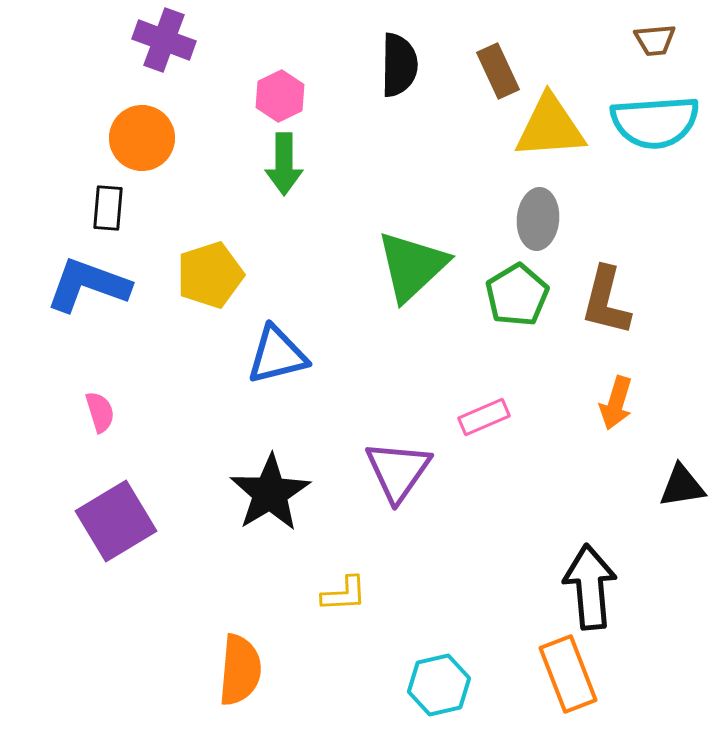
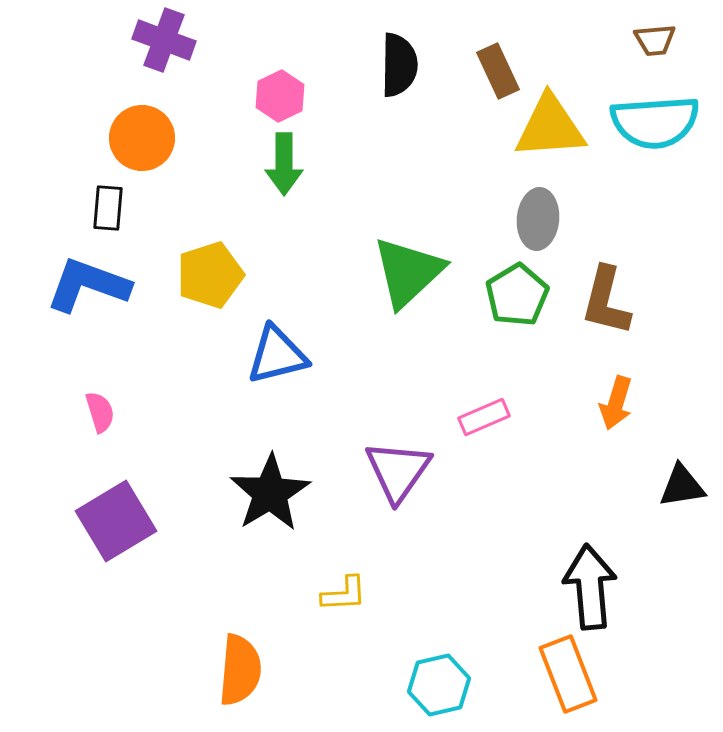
green triangle: moved 4 px left, 6 px down
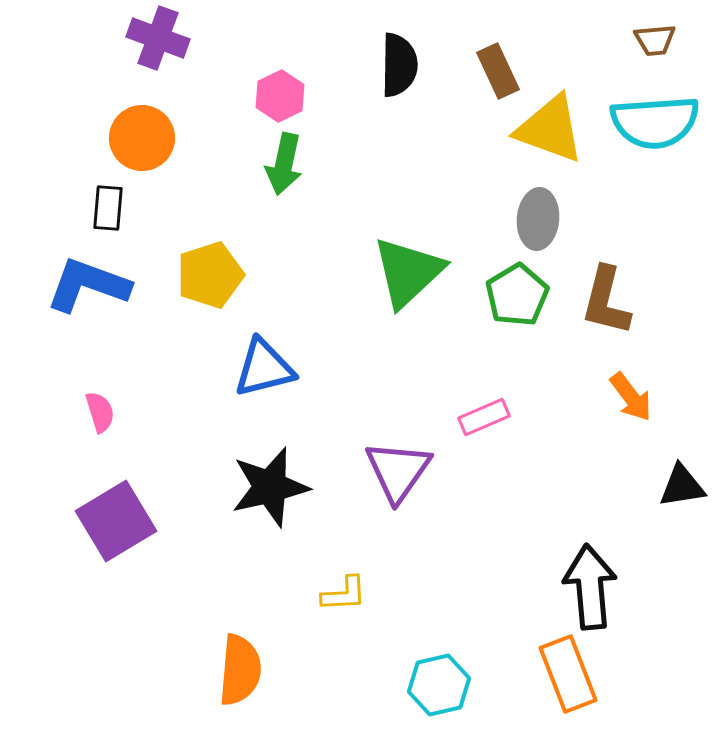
purple cross: moved 6 px left, 2 px up
yellow triangle: moved 2 px down; rotated 24 degrees clockwise
green arrow: rotated 12 degrees clockwise
blue triangle: moved 13 px left, 13 px down
orange arrow: moved 15 px right, 6 px up; rotated 54 degrees counterclockwise
black star: moved 6 px up; rotated 18 degrees clockwise
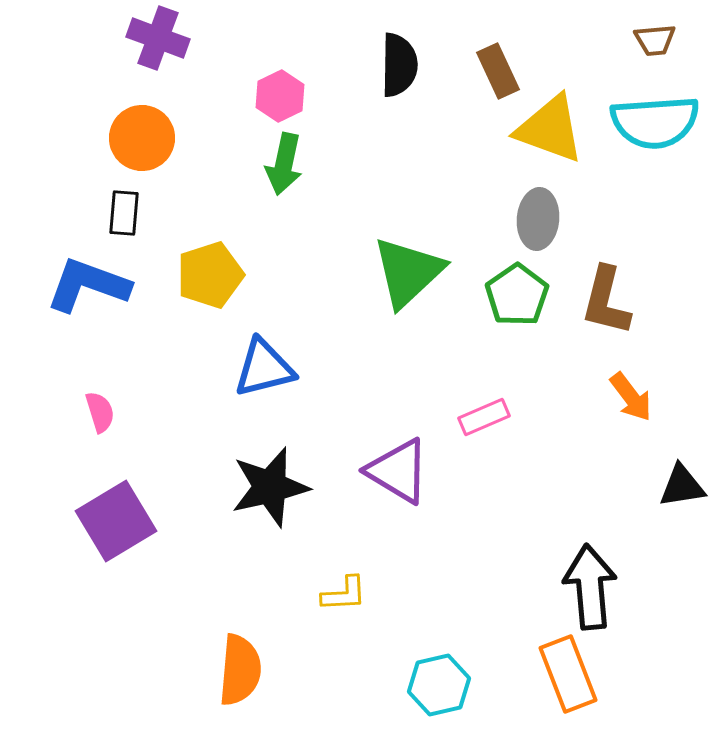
black rectangle: moved 16 px right, 5 px down
green pentagon: rotated 4 degrees counterclockwise
purple triangle: rotated 34 degrees counterclockwise
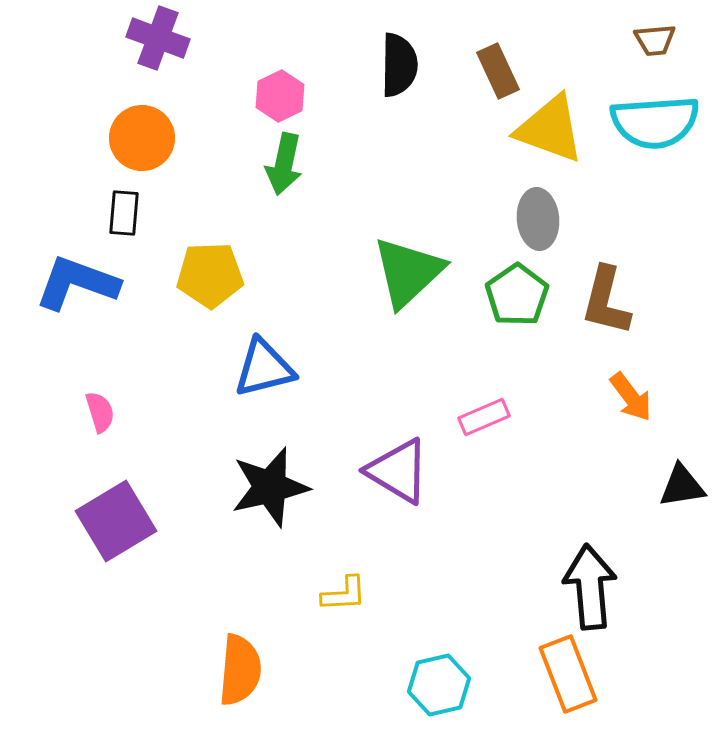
gray ellipse: rotated 10 degrees counterclockwise
yellow pentagon: rotated 16 degrees clockwise
blue L-shape: moved 11 px left, 2 px up
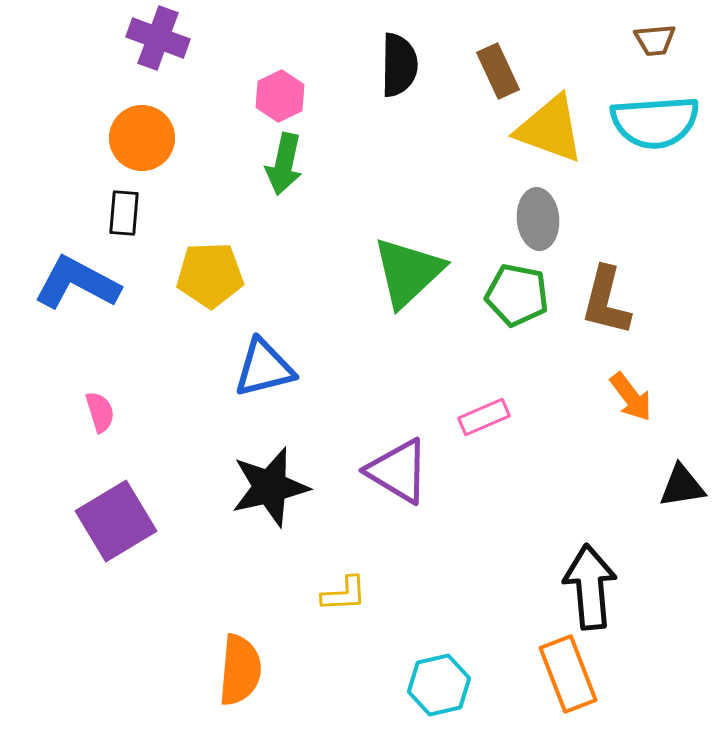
blue L-shape: rotated 8 degrees clockwise
green pentagon: rotated 26 degrees counterclockwise
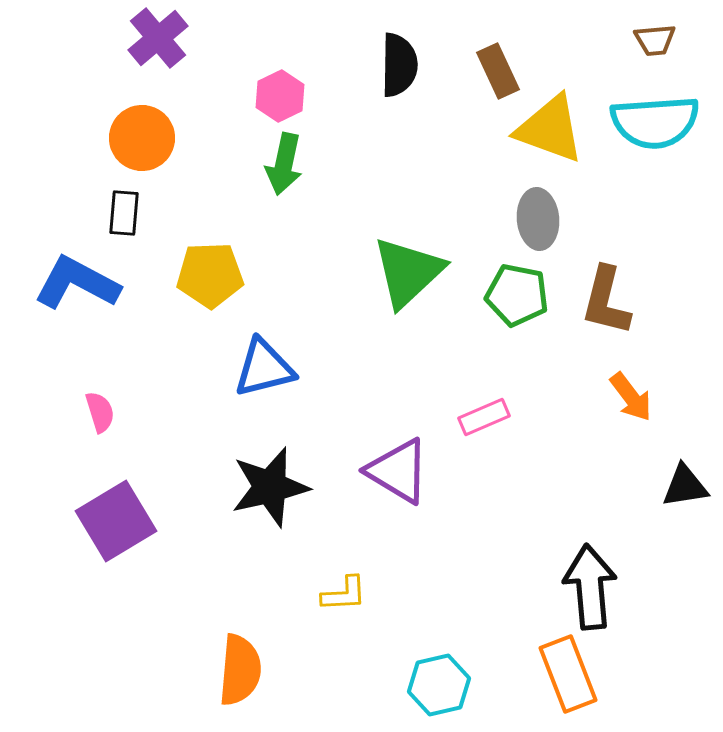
purple cross: rotated 30 degrees clockwise
black triangle: moved 3 px right
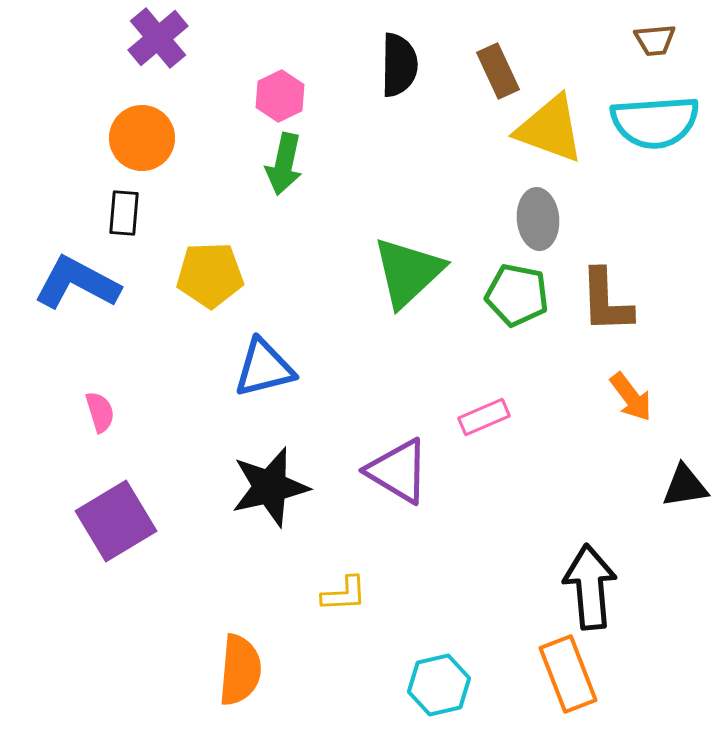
brown L-shape: rotated 16 degrees counterclockwise
